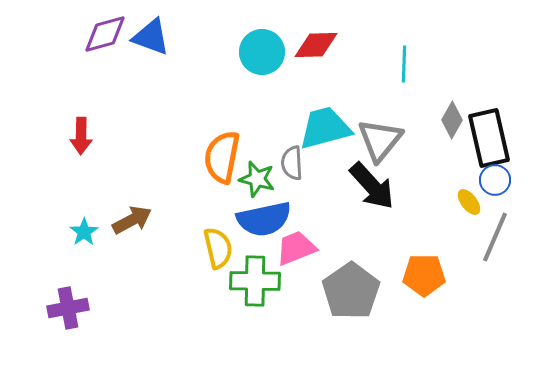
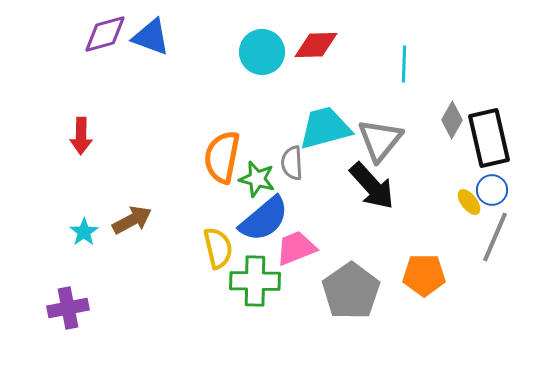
blue circle: moved 3 px left, 10 px down
blue semicircle: rotated 28 degrees counterclockwise
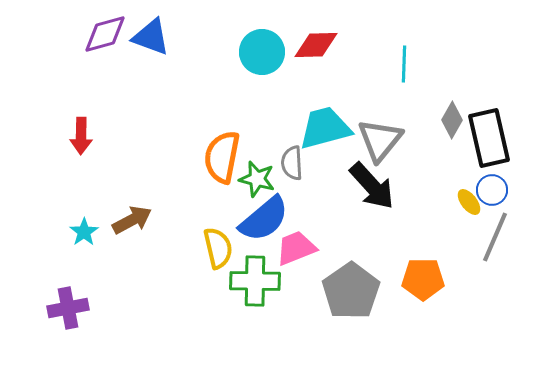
orange pentagon: moved 1 px left, 4 px down
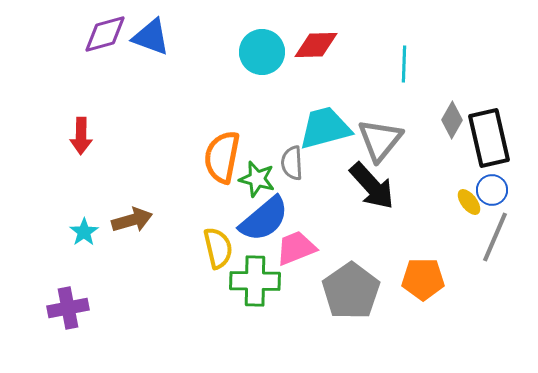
brown arrow: rotated 12 degrees clockwise
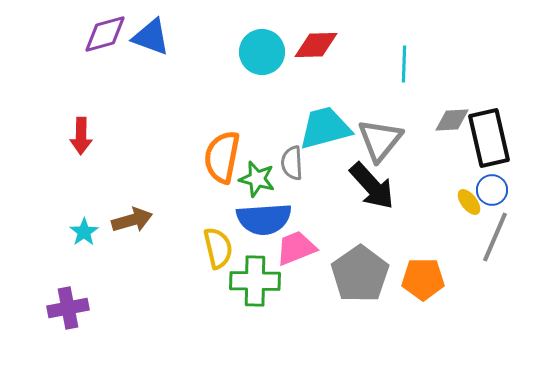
gray diamond: rotated 57 degrees clockwise
blue semicircle: rotated 36 degrees clockwise
gray pentagon: moved 9 px right, 17 px up
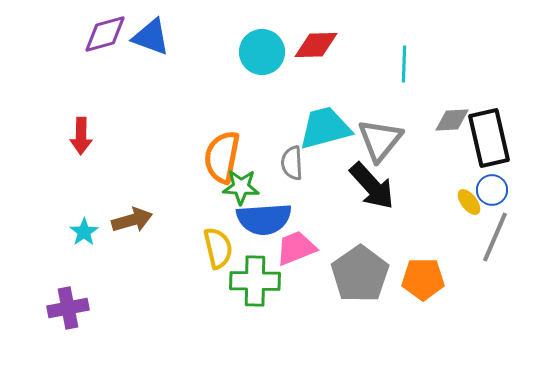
green star: moved 16 px left, 8 px down; rotated 12 degrees counterclockwise
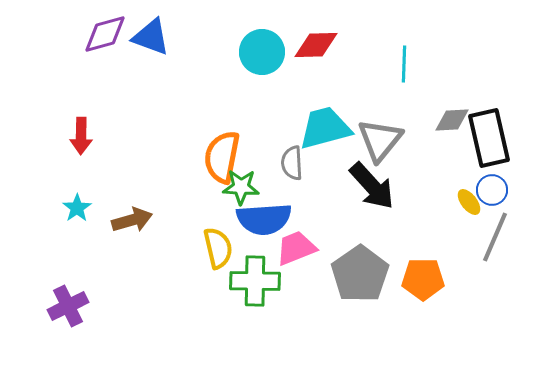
cyan star: moved 7 px left, 24 px up
purple cross: moved 2 px up; rotated 15 degrees counterclockwise
